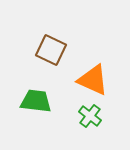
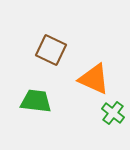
orange triangle: moved 1 px right, 1 px up
green cross: moved 23 px right, 3 px up
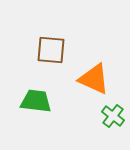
brown square: rotated 20 degrees counterclockwise
green cross: moved 3 px down
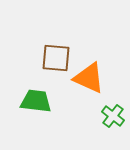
brown square: moved 5 px right, 8 px down
orange triangle: moved 5 px left, 1 px up
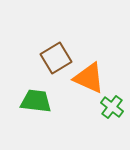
brown square: rotated 36 degrees counterclockwise
green cross: moved 1 px left, 9 px up
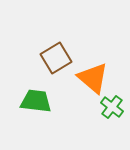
orange triangle: moved 4 px right; rotated 16 degrees clockwise
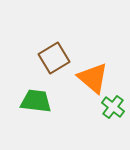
brown square: moved 2 px left
green cross: moved 1 px right
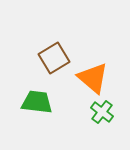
green trapezoid: moved 1 px right, 1 px down
green cross: moved 11 px left, 5 px down
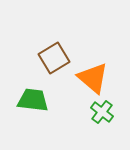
green trapezoid: moved 4 px left, 2 px up
